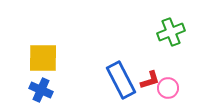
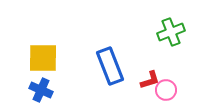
blue rectangle: moved 11 px left, 14 px up; rotated 6 degrees clockwise
pink circle: moved 2 px left, 2 px down
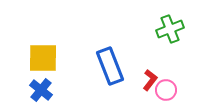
green cross: moved 1 px left, 3 px up
red L-shape: rotated 35 degrees counterclockwise
blue cross: rotated 15 degrees clockwise
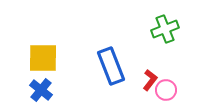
green cross: moved 5 px left
blue rectangle: moved 1 px right
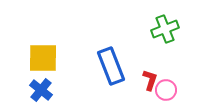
red L-shape: rotated 20 degrees counterclockwise
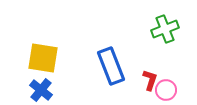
yellow square: rotated 8 degrees clockwise
